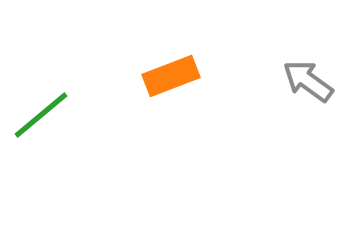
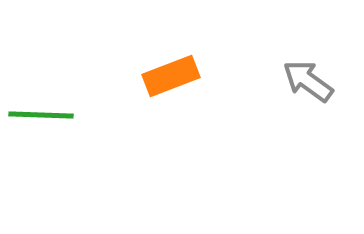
green line: rotated 42 degrees clockwise
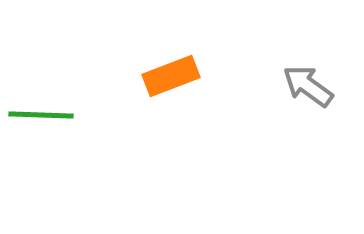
gray arrow: moved 5 px down
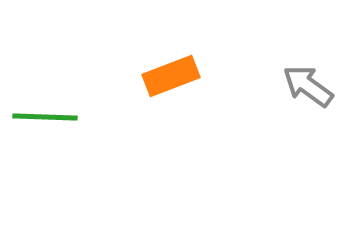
green line: moved 4 px right, 2 px down
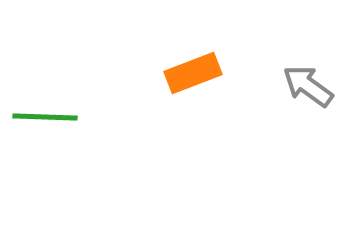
orange rectangle: moved 22 px right, 3 px up
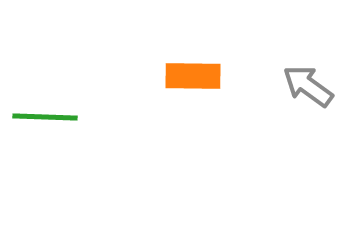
orange rectangle: moved 3 px down; rotated 22 degrees clockwise
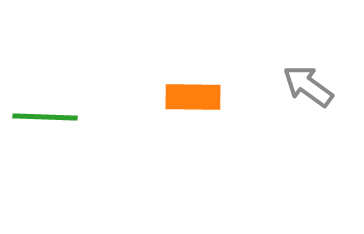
orange rectangle: moved 21 px down
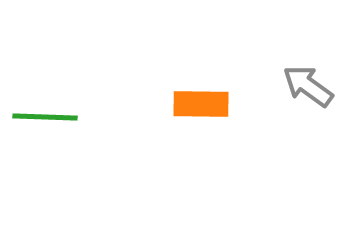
orange rectangle: moved 8 px right, 7 px down
